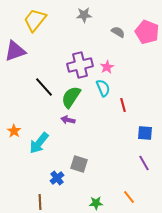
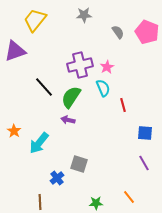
gray semicircle: rotated 24 degrees clockwise
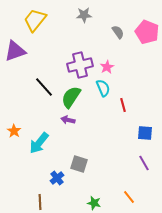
green star: moved 2 px left; rotated 16 degrees clockwise
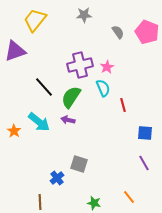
cyan arrow: moved 21 px up; rotated 90 degrees counterclockwise
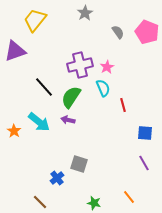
gray star: moved 1 px right, 2 px up; rotated 28 degrees counterclockwise
brown line: rotated 42 degrees counterclockwise
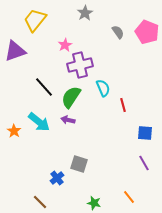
pink star: moved 42 px left, 22 px up
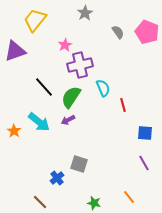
purple arrow: rotated 40 degrees counterclockwise
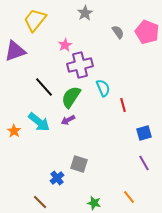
blue square: moved 1 px left; rotated 21 degrees counterclockwise
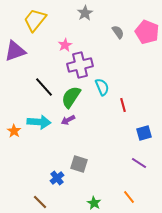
cyan semicircle: moved 1 px left, 1 px up
cyan arrow: rotated 35 degrees counterclockwise
purple line: moved 5 px left; rotated 28 degrees counterclockwise
green star: rotated 16 degrees clockwise
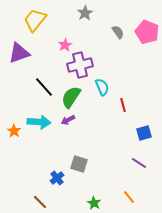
purple triangle: moved 4 px right, 2 px down
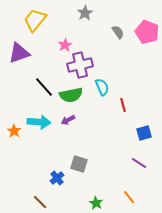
green semicircle: moved 2 px up; rotated 135 degrees counterclockwise
green star: moved 2 px right
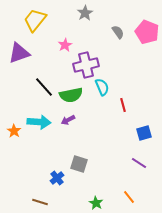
purple cross: moved 6 px right
brown line: rotated 28 degrees counterclockwise
